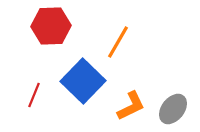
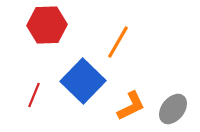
red hexagon: moved 4 px left, 1 px up
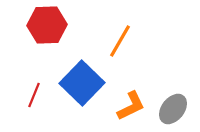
orange line: moved 2 px right, 1 px up
blue square: moved 1 px left, 2 px down
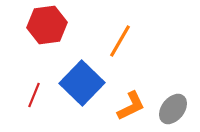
red hexagon: rotated 6 degrees counterclockwise
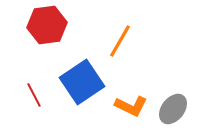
blue square: moved 1 px up; rotated 12 degrees clockwise
red line: rotated 50 degrees counterclockwise
orange L-shape: rotated 52 degrees clockwise
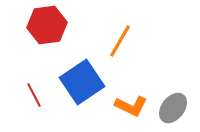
gray ellipse: moved 1 px up
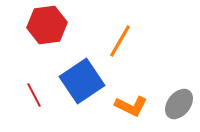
blue square: moved 1 px up
gray ellipse: moved 6 px right, 4 px up
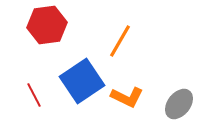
orange L-shape: moved 4 px left, 9 px up
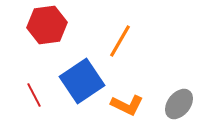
orange L-shape: moved 8 px down
